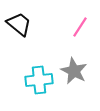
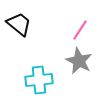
pink line: moved 3 px down
gray star: moved 5 px right, 10 px up
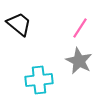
pink line: moved 2 px up
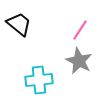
pink line: moved 2 px down
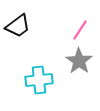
black trapezoid: moved 1 px left, 2 px down; rotated 104 degrees clockwise
gray star: rotated 8 degrees clockwise
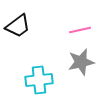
pink line: rotated 45 degrees clockwise
gray star: moved 2 px right, 1 px down; rotated 24 degrees clockwise
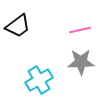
gray star: rotated 12 degrees clockwise
cyan cross: rotated 24 degrees counterclockwise
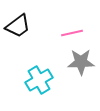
pink line: moved 8 px left, 3 px down
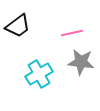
gray star: rotated 8 degrees clockwise
cyan cross: moved 6 px up
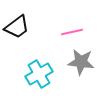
black trapezoid: moved 1 px left, 1 px down
pink line: moved 1 px up
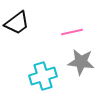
black trapezoid: moved 4 px up
cyan cross: moved 4 px right, 2 px down; rotated 12 degrees clockwise
